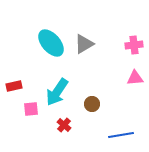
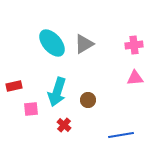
cyan ellipse: moved 1 px right
cyan arrow: rotated 16 degrees counterclockwise
brown circle: moved 4 px left, 4 px up
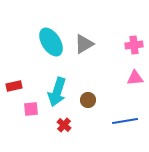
cyan ellipse: moved 1 px left, 1 px up; rotated 8 degrees clockwise
blue line: moved 4 px right, 14 px up
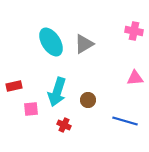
pink cross: moved 14 px up; rotated 18 degrees clockwise
blue line: rotated 25 degrees clockwise
red cross: rotated 16 degrees counterclockwise
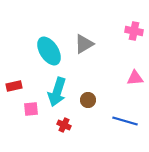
cyan ellipse: moved 2 px left, 9 px down
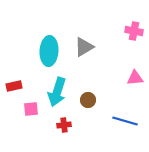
gray triangle: moved 3 px down
cyan ellipse: rotated 36 degrees clockwise
red cross: rotated 32 degrees counterclockwise
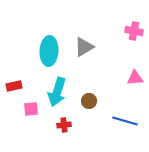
brown circle: moved 1 px right, 1 px down
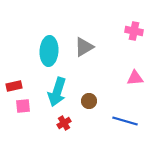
pink square: moved 8 px left, 3 px up
red cross: moved 2 px up; rotated 24 degrees counterclockwise
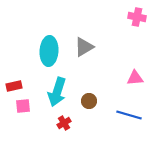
pink cross: moved 3 px right, 14 px up
blue line: moved 4 px right, 6 px up
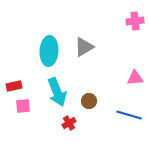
pink cross: moved 2 px left, 4 px down; rotated 18 degrees counterclockwise
cyan arrow: rotated 40 degrees counterclockwise
red cross: moved 5 px right
